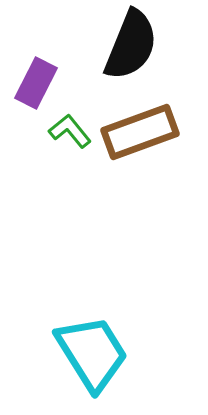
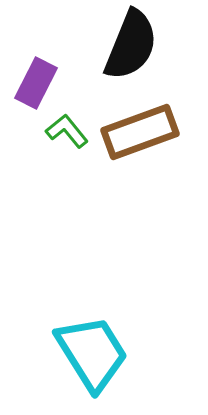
green L-shape: moved 3 px left
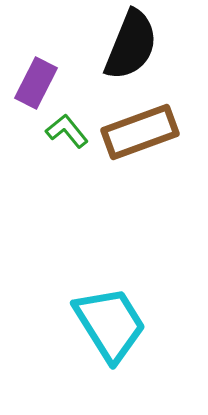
cyan trapezoid: moved 18 px right, 29 px up
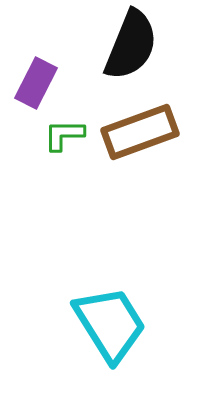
green L-shape: moved 3 px left, 4 px down; rotated 51 degrees counterclockwise
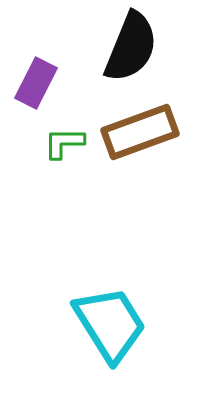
black semicircle: moved 2 px down
green L-shape: moved 8 px down
